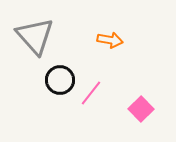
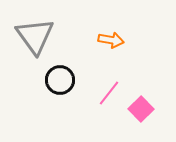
gray triangle: rotated 6 degrees clockwise
orange arrow: moved 1 px right
pink line: moved 18 px right
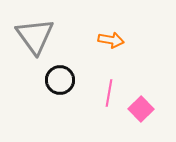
pink line: rotated 28 degrees counterclockwise
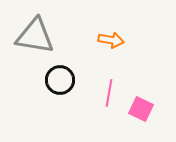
gray triangle: rotated 45 degrees counterclockwise
pink square: rotated 20 degrees counterclockwise
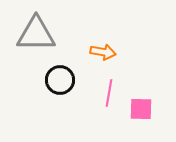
gray triangle: moved 1 px right, 2 px up; rotated 9 degrees counterclockwise
orange arrow: moved 8 px left, 12 px down
pink square: rotated 25 degrees counterclockwise
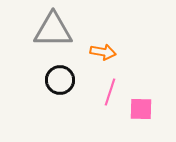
gray triangle: moved 17 px right, 4 px up
pink line: moved 1 px right, 1 px up; rotated 8 degrees clockwise
